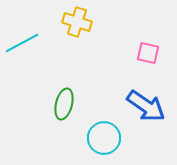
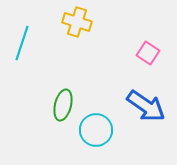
cyan line: rotated 44 degrees counterclockwise
pink square: rotated 20 degrees clockwise
green ellipse: moved 1 px left, 1 px down
cyan circle: moved 8 px left, 8 px up
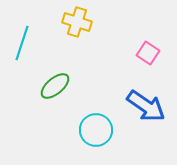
green ellipse: moved 8 px left, 19 px up; rotated 36 degrees clockwise
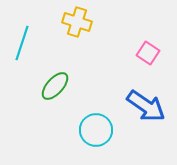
green ellipse: rotated 8 degrees counterclockwise
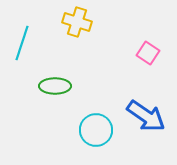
green ellipse: rotated 48 degrees clockwise
blue arrow: moved 10 px down
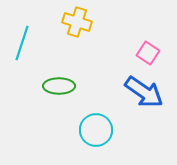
green ellipse: moved 4 px right
blue arrow: moved 2 px left, 24 px up
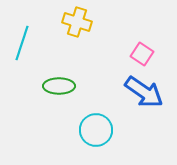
pink square: moved 6 px left, 1 px down
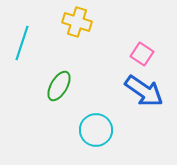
green ellipse: rotated 60 degrees counterclockwise
blue arrow: moved 1 px up
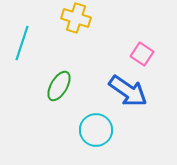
yellow cross: moved 1 px left, 4 px up
blue arrow: moved 16 px left
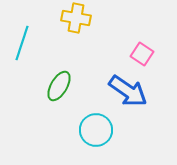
yellow cross: rotated 8 degrees counterclockwise
